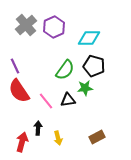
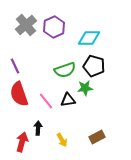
green semicircle: rotated 35 degrees clockwise
red semicircle: moved 3 px down; rotated 15 degrees clockwise
yellow arrow: moved 4 px right, 2 px down; rotated 16 degrees counterclockwise
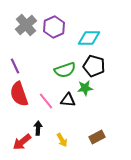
black triangle: rotated 14 degrees clockwise
red arrow: rotated 144 degrees counterclockwise
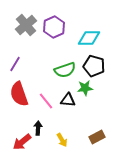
purple line: moved 2 px up; rotated 56 degrees clockwise
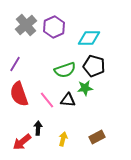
pink line: moved 1 px right, 1 px up
yellow arrow: moved 1 px right, 1 px up; rotated 136 degrees counterclockwise
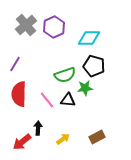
green semicircle: moved 5 px down
red semicircle: rotated 20 degrees clockwise
yellow arrow: rotated 40 degrees clockwise
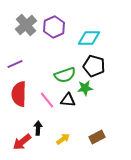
purple line: rotated 35 degrees clockwise
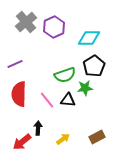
gray cross: moved 3 px up
black pentagon: rotated 25 degrees clockwise
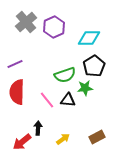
red semicircle: moved 2 px left, 2 px up
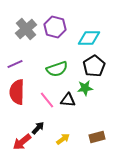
gray cross: moved 7 px down
purple hexagon: moved 1 px right; rotated 20 degrees counterclockwise
green semicircle: moved 8 px left, 6 px up
black arrow: rotated 40 degrees clockwise
brown rectangle: rotated 14 degrees clockwise
